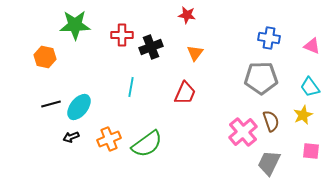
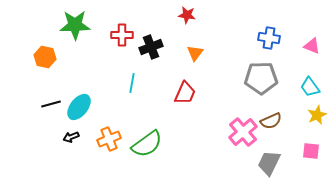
cyan line: moved 1 px right, 4 px up
yellow star: moved 14 px right
brown semicircle: rotated 85 degrees clockwise
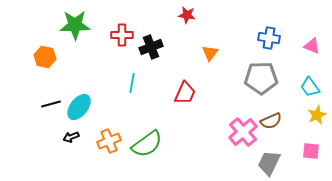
orange triangle: moved 15 px right
orange cross: moved 2 px down
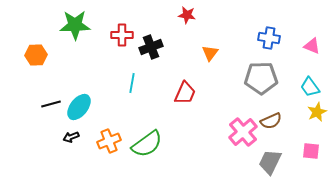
orange hexagon: moved 9 px left, 2 px up; rotated 15 degrees counterclockwise
yellow star: moved 3 px up
gray trapezoid: moved 1 px right, 1 px up
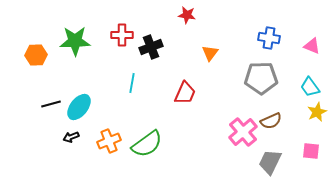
green star: moved 16 px down
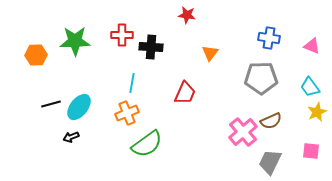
black cross: rotated 25 degrees clockwise
orange cross: moved 18 px right, 28 px up
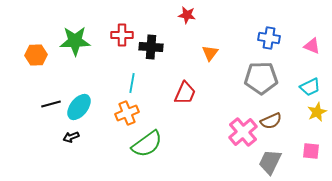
cyan trapezoid: rotated 80 degrees counterclockwise
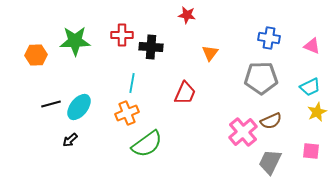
black arrow: moved 1 px left, 3 px down; rotated 21 degrees counterclockwise
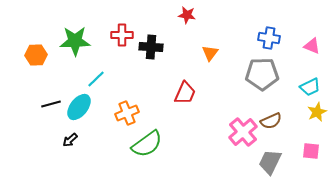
gray pentagon: moved 1 px right, 4 px up
cyan line: moved 36 px left, 4 px up; rotated 36 degrees clockwise
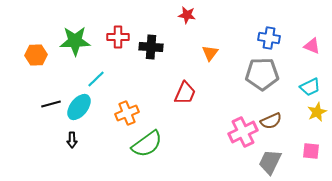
red cross: moved 4 px left, 2 px down
pink cross: rotated 16 degrees clockwise
black arrow: moved 2 px right; rotated 49 degrees counterclockwise
